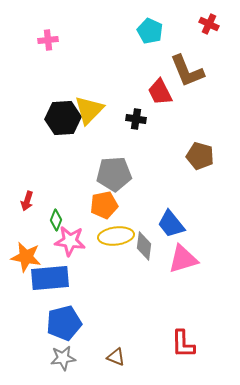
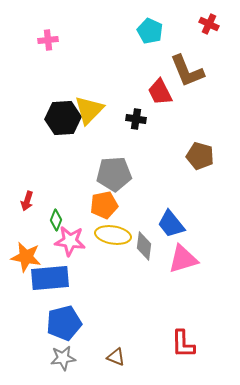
yellow ellipse: moved 3 px left, 1 px up; rotated 16 degrees clockwise
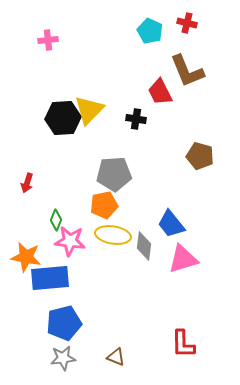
red cross: moved 22 px left, 1 px up; rotated 12 degrees counterclockwise
red arrow: moved 18 px up
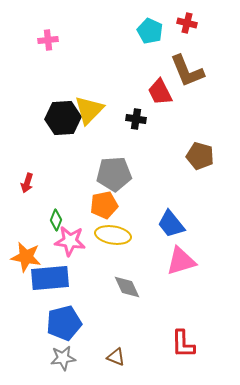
gray diamond: moved 17 px left, 41 px down; rotated 32 degrees counterclockwise
pink triangle: moved 2 px left, 2 px down
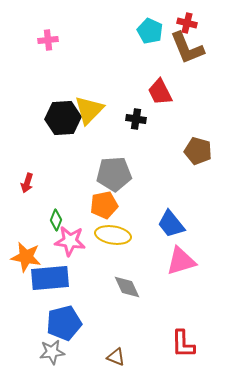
brown L-shape: moved 23 px up
brown pentagon: moved 2 px left, 5 px up
gray star: moved 11 px left, 6 px up
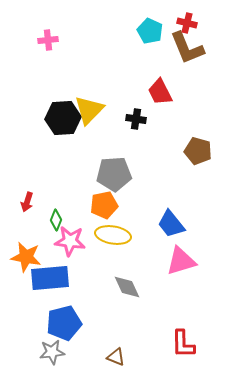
red arrow: moved 19 px down
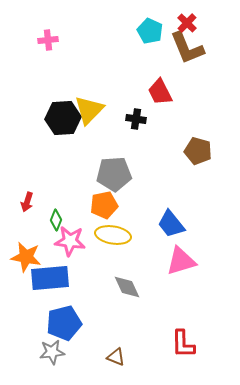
red cross: rotated 30 degrees clockwise
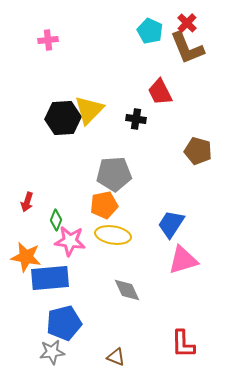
blue trapezoid: rotated 72 degrees clockwise
pink triangle: moved 2 px right, 1 px up
gray diamond: moved 3 px down
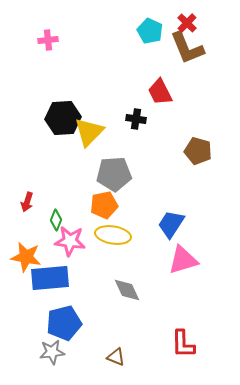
yellow triangle: moved 22 px down
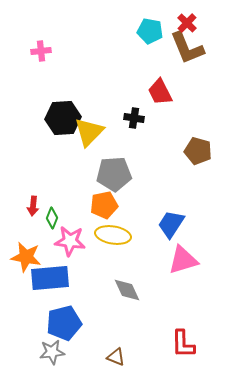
cyan pentagon: rotated 15 degrees counterclockwise
pink cross: moved 7 px left, 11 px down
black cross: moved 2 px left, 1 px up
red arrow: moved 6 px right, 4 px down; rotated 12 degrees counterclockwise
green diamond: moved 4 px left, 2 px up
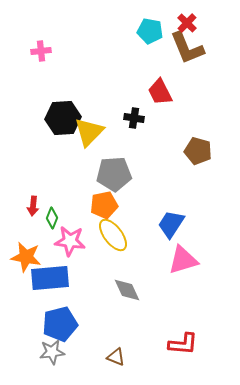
yellow ellipse: rotated 44 degrees clockwise
blue pentagon: moved 4 px left, 1 px down
red L-shape: rotated 84 degrees counterclockwise
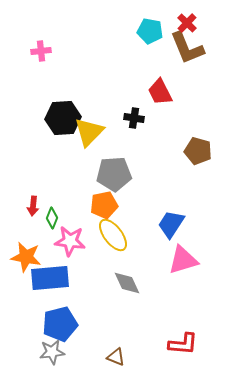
gray diamond: moved 7 px up
